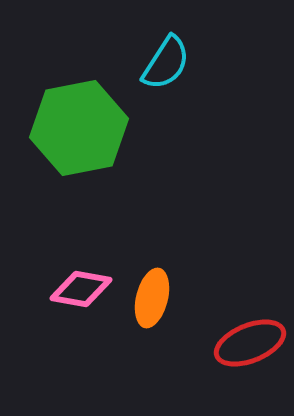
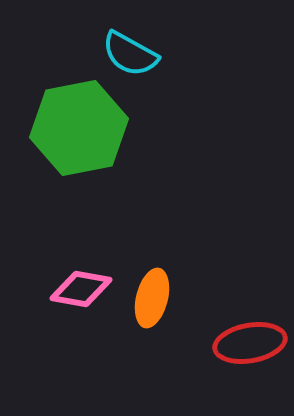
cyan semicircle: moved 36 px left, 9 px up; rotated 86 degrees clockwise
red ellipse: rotated 12 degrees clockwise
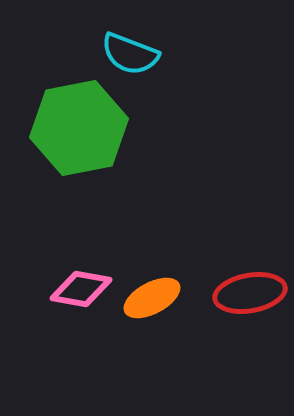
cyan semicircle: rotated 8 degrees counterclockwise
orange ellipse: rotated 48 degrees clockwise
red ellipse: moved 50 px up
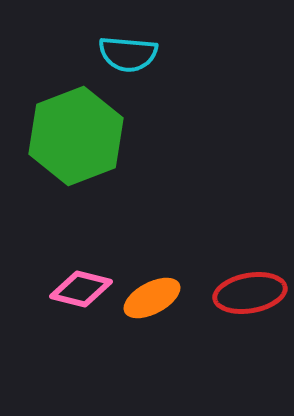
cyan semicircle: moved 2 px left; rotated 16 degrees counterclockwise
green hexagon: moved 3 px left, 8 px down; rotated 10 degrees counterclockwise
pink diamond: rotated 4 degrees clockwise
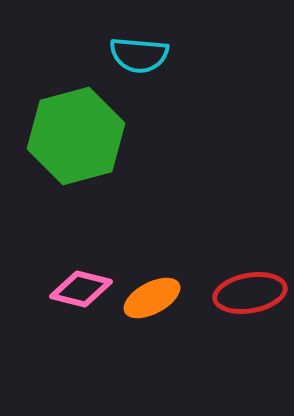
cyan semicircle: moved 11 px right, 1 px down
green hexagon: rotated 6 degrees clockwise
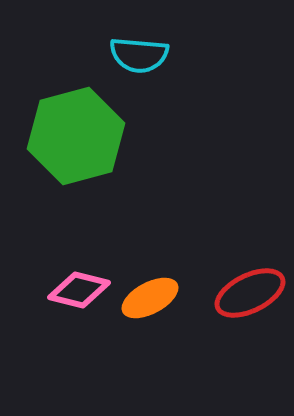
pink diamond: moved 2 px left, 1 px down
red ellipse: rotated 16 degrees counterclockwise
orange ellipse: moved 2 px left
